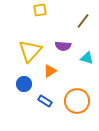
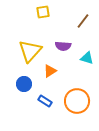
yellow square: moved 3 px right, 2 px down
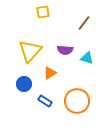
brown line: moved 1 px right, 2 px down
purple semicircle: moved 2 px right, 4 px down
orange triangle: moved 2 px down
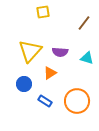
purple semicircle: moved 5 px left, 2 px down
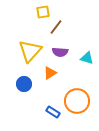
brown line: moved 28 px left, 4 px down
blue rectangle: moved 8 px right, 11 px down
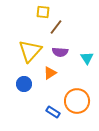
yellow square: rotated 16 degrees clockwise
cyan triangle: rotated 40 degrees clockwise
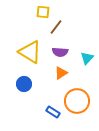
yellow triangle: moved 1 px down; rotated 40 degrees counterclockwise
cyan triangle: rotated 16 degrees clockwise
orange triangle: moved 11 px right
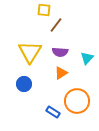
yellow square: moved 1 px right, 2 px up
brown line: moved 2 px up
yellow triangle: rotated 30 degrees clockwise
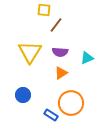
cyan triangle: rotated 24 degrees clockwise
blue circle: moved 1 px left, 11 px down
orange circle: moved 6 px left, 2 px down
blue rectangle: moved 2 px left, 3 px down
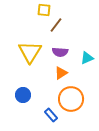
orange circle: moved 4 px up
blue rectangle: rotated 16 degrees clockwise
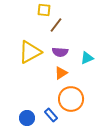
yellow triangle: rotated 30 degrees clockwise
blue circle: moved 4 px right, 23 px down
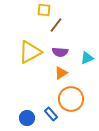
blue rectangle: moved 1 px up
